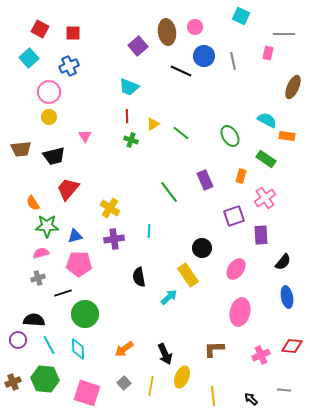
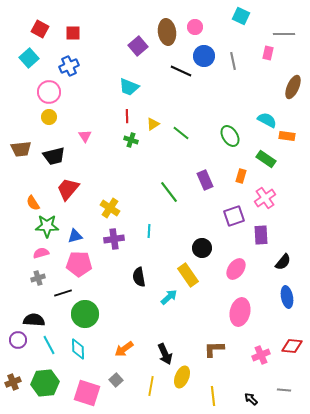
green hexagon at (45, 379): moved 4 px down; rotated 12 degrees counterclockwise
gray square at (124, 383): moved 8 px left, 3 px up
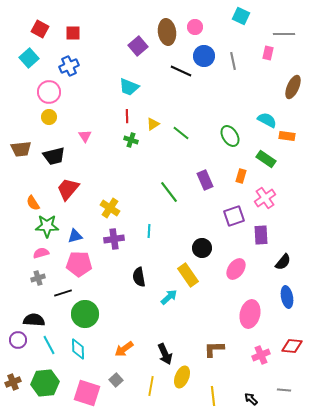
pink ellipse at (240, 312): moved 10 px right, 2 px down
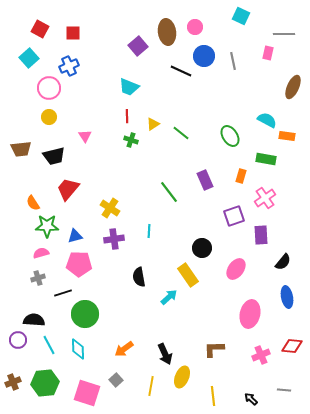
pink circle at (49, 92): moved 4 px up
green rectangle at (266, 159): rotated 24 degrees counterclockwise
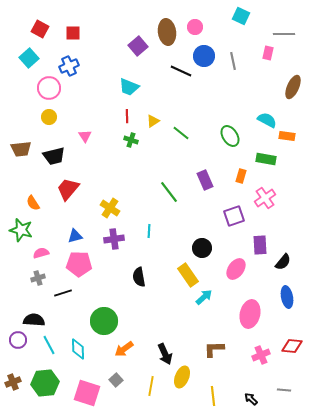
yellow triangle at (153, 124): moved 3 px up
green star at (47, 226): moved 26 px left, 4 px down; rotated 15 degrees clockwise
purple rectangle at (261, 235): moved 1 px left, 10 px down
cyan arrow at (169, 297): moved 35 px right
green circle at (85, 314): moved 19 px right, 7 px down
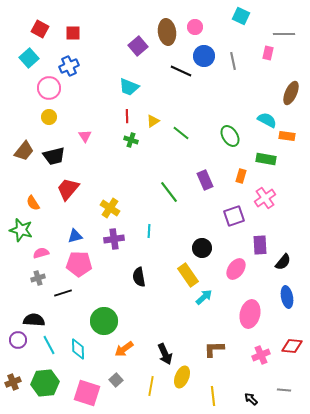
brown ellipse at (293, 87): moved 2 px left, 6 px down
brown trapezoid at (21, 149): moved 3 px right, 2 px down; rotated 45 degrees counterclockwise
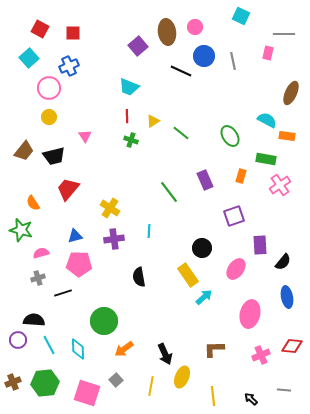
pink cross at (265, 198): moved 15 px right, 13 px up
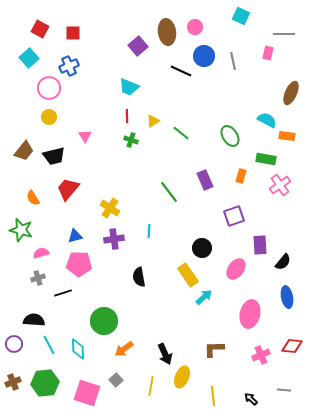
orange semicircle at (33, 203): moved 5 px up
purple circle at (18, 340): moved 4 px left, 4 px down
